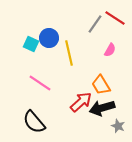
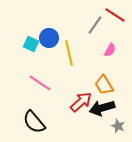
red line: moved 3 px up
gray line: moved 1 px down
orange trapezoid: moved 3 px right
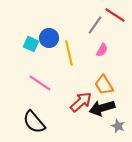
pink semicircle: moved 8 px left
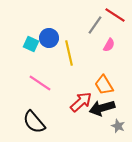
pink semicircle: moved 7 px right, 5 px up
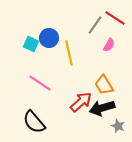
red line: moved 3 px down
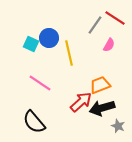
orange trapezoid: moved 4 px left; rotated 100 degrees clockwise
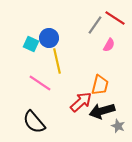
yellow line: moved 12 px left, 8 px down
orange trapezoid: rotated 125 degrees clockwise
black arrow: moved 3 px down
